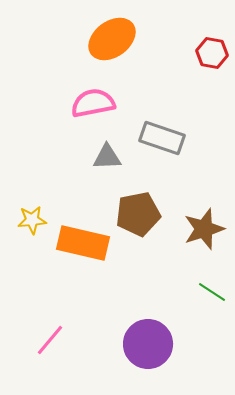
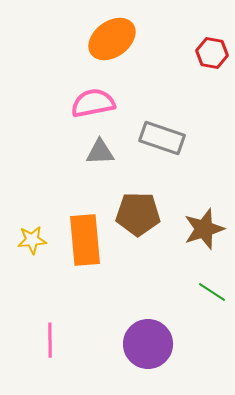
gray triangle: moved 7 px left, 5 px up
brown pentagon: rotated 12 degrees clockwise
yellow star: moved 20 px down
orange rectangle: moved 2 px right, 3 px up; rotated 72 degrees clockwise
pink line: rotated 40 degrees counterclockwise
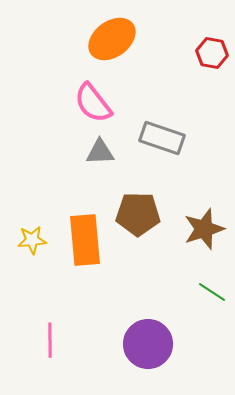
pink semicircle: rotated 117 degrees counterclockwise
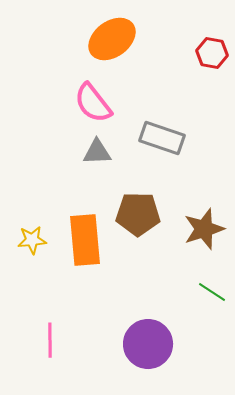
gray triangle: moved 3 px left
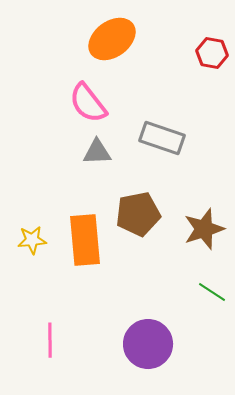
pink semicircle: moved 5 px left
brown pentagon: rotated 12 degrees counterclockwise
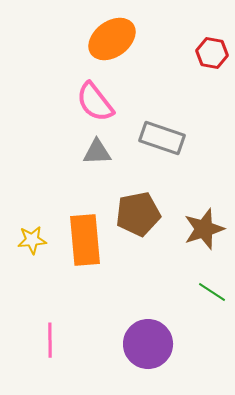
pink semicircle: moved 7 px right, 1 px up
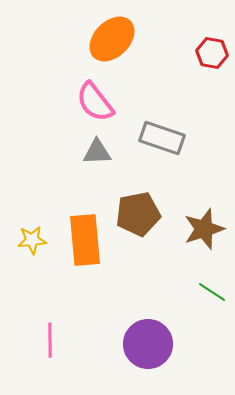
orange ellipse: rotated 9 degrees counterclockwise
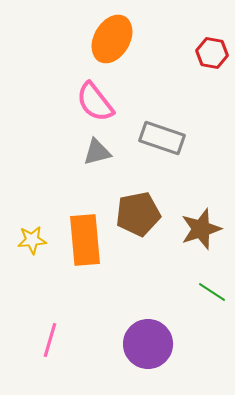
orange ellipse: rotated 15 degrees counterclockwise
gray triangle: rotated 12 degrees counterclockwise
brown star: moved 3 px left
pink line: rotated 16 degrees clockwise
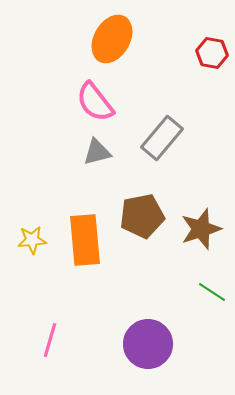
gray rectangle: rotated 69 degrees counterclockwise
brown pentagon: moved 4 px right, 2 px down
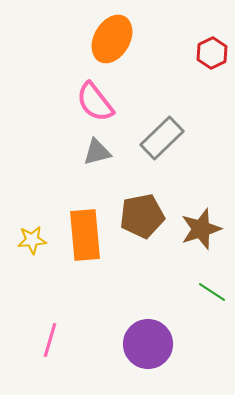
red hexagon: rotated 24 degrees clockwise
gray rectangle: rotated 6 degrees clockwise
orange rectangle: moved 5 px up
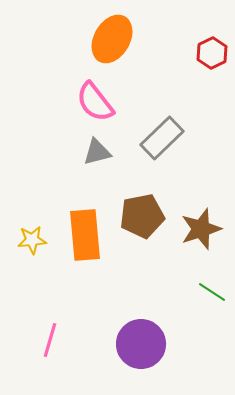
purple circle: moved 7 px left
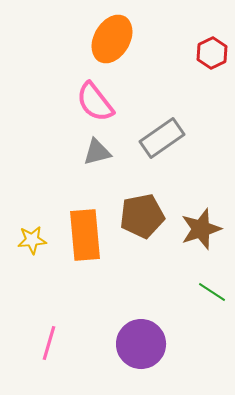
gray rectangle: rotated 9 degrees clockwise
pink line: moved 1 px left, 3 px down
